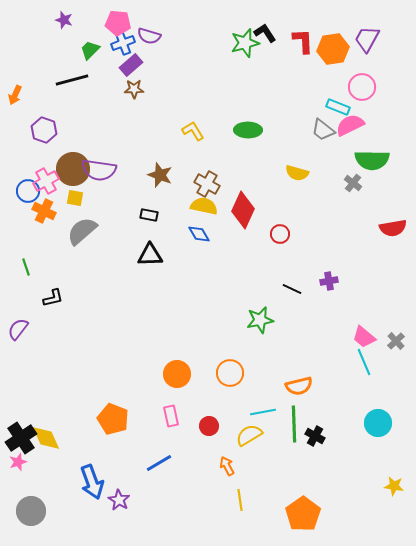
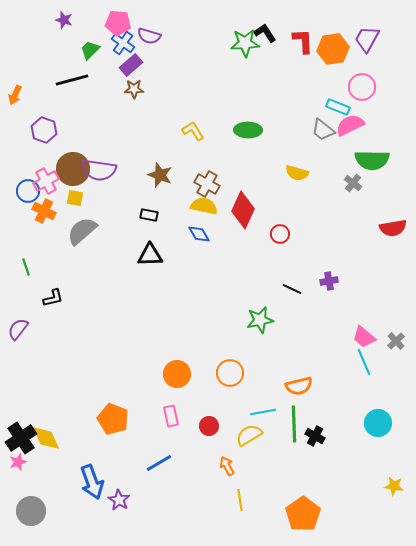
blue cross at (123, 43): rotated 35 degrees counterclockwise
green star at (245, 43): rotated 12 degrees clockwise
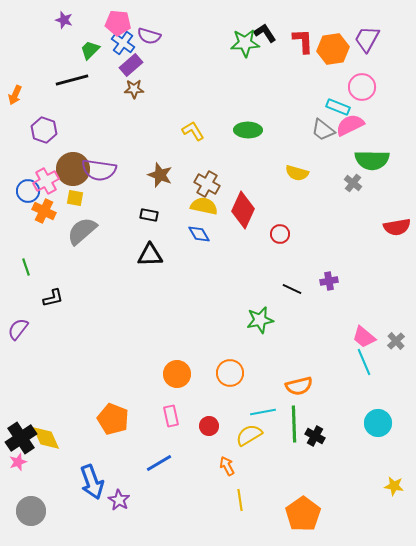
red semicircle at (393, 228): moved 4 px right, 1 px up
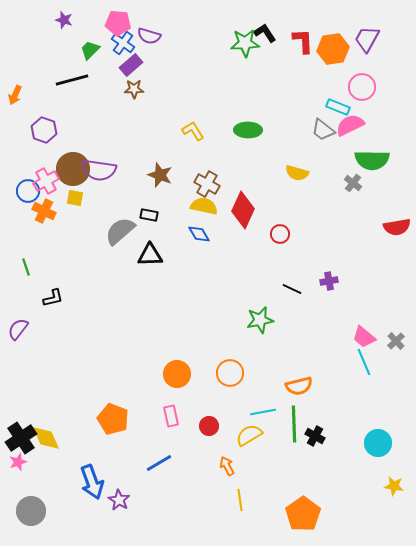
gray semicircle at (82, 231): moved 38 px right
cyan circle at (378, 423): moved 20 px down
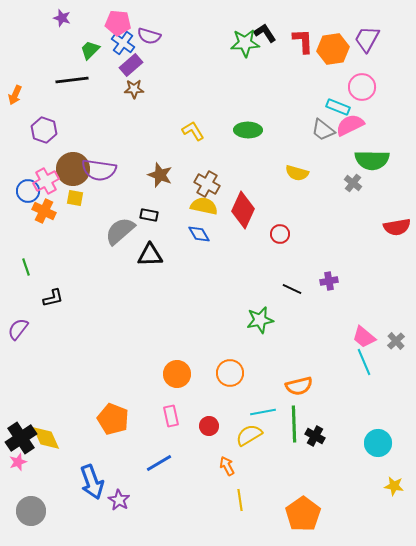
purple star at (64, 20): moved 2 px left, 2 px up
black line at (72, 80): rotated 8 degrees clockwise
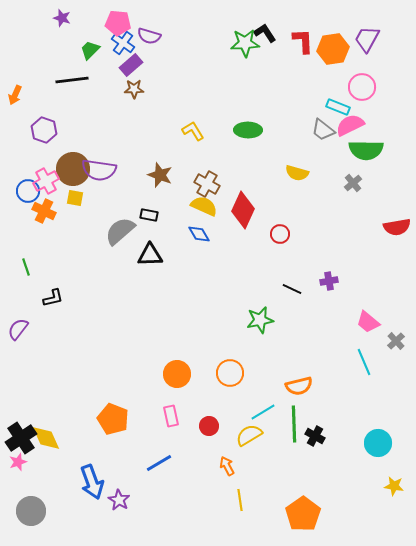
green semicircle at (372, 160): moved 6 px left, 10 px up
gray cross at (353, 183): rotated 12 degrees clockwise
yellow semicircle at (204, 206): rotated 12 degrees clockwise
pink trapezoid at (364, 337): moved 4 px right, 15 px up
cyan line at (263, 412): rotated 20 degrees counterclockwise
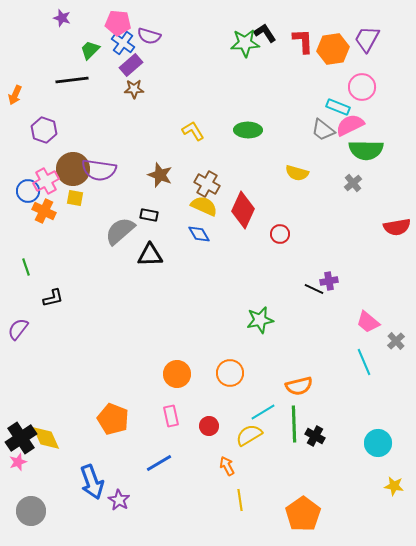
black line at (292, 289): moved 22 px right
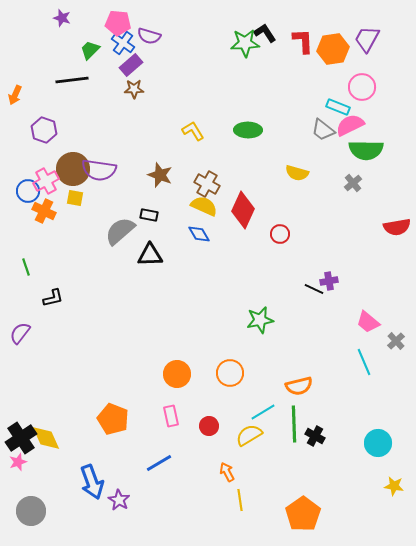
purple semicircle at (18, 329): moved 2 px right, 4 px down
orange arrow at (227, 466): moved 6 px down
